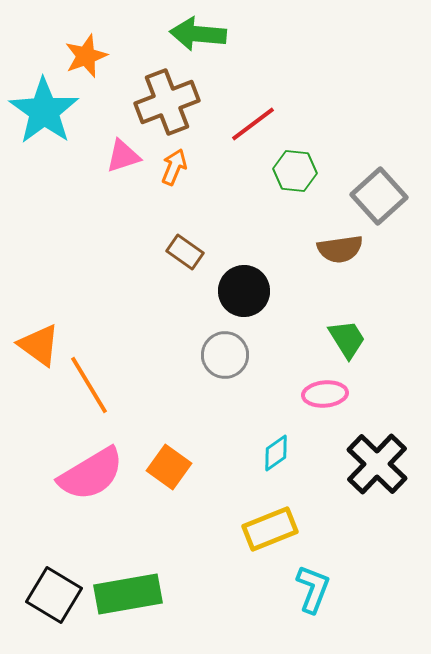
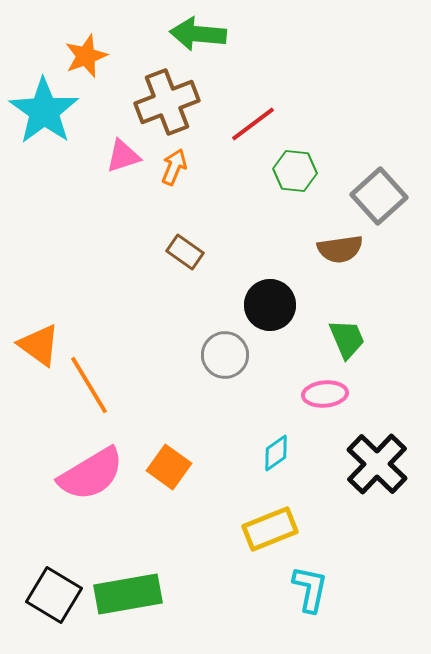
black circle: moved 26 px right, 14 px down
green trapezoid: rotated 9 degrees clockwise
cyan L-shape: moved 3 px left; rotated 9 degrees counterclockwise
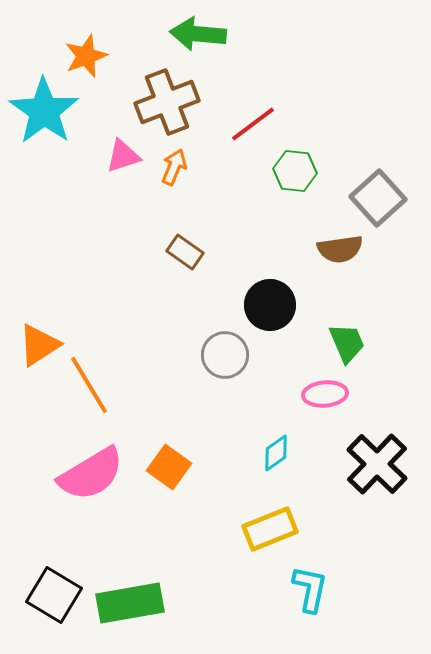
gray square: moved 1 px left, 2 px down
green trapezoid: moved 4 px down
orange triangle: rotated 51 degrees clockwise
green rectangle: moved 2 px right, 9 px down
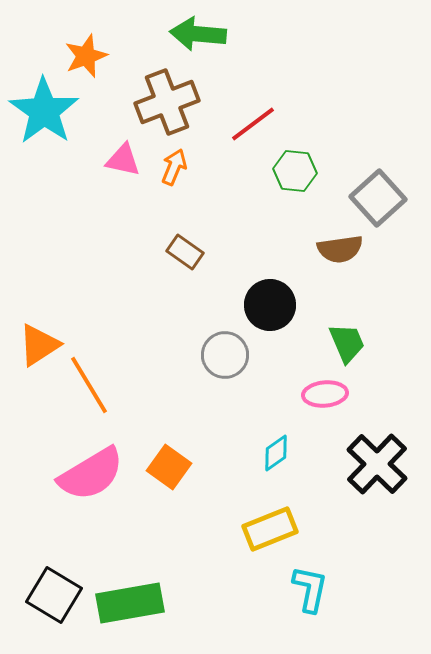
pink triangle: moved 4 px down; rotated 30 degrees clockwise
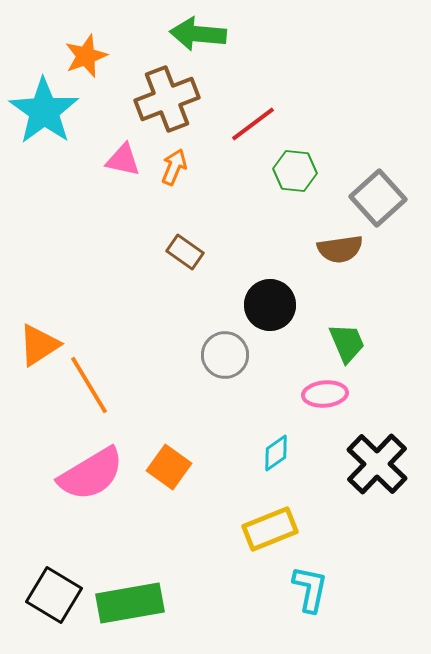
brown cross: moved 3 px up
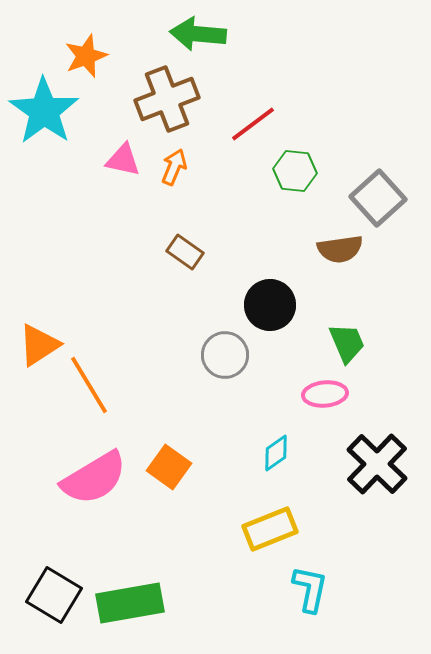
pink semicircle: moved 3 px right, 4 px down
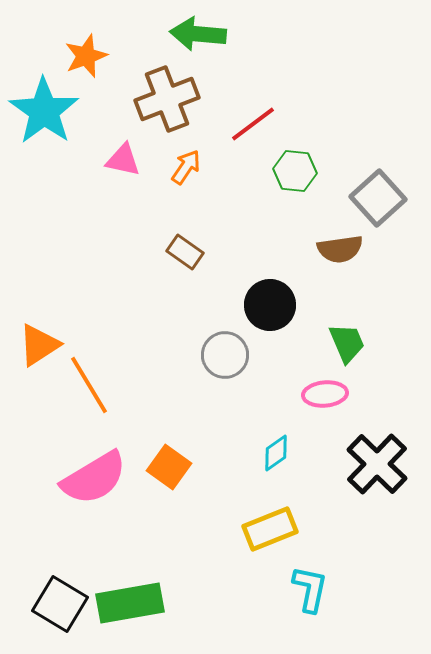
orange arrow: moved 12 px right; rotated 12 degrees clockwise
black square: moved 6 px right, 9 px down
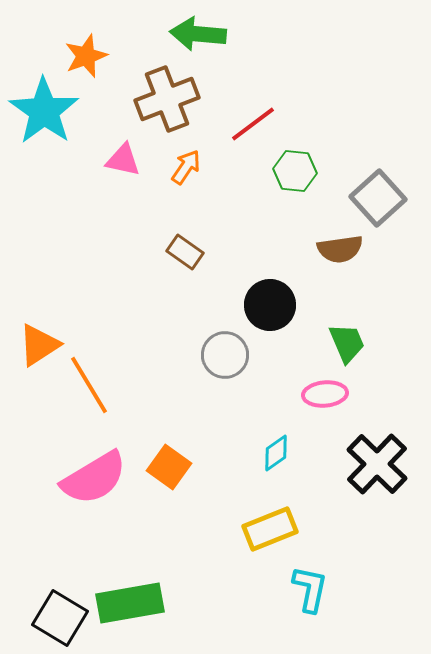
black square: moved 14 px down
